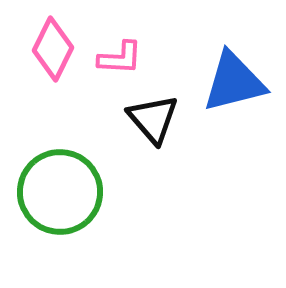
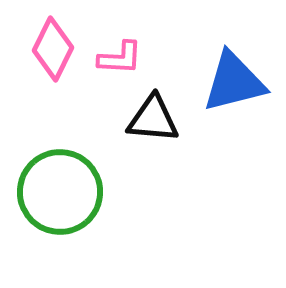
black triangle: rotated 44 degrees counterclockwise
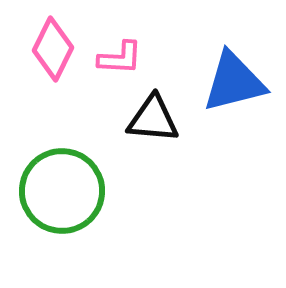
green circle: moved 2 px right, 1 px up
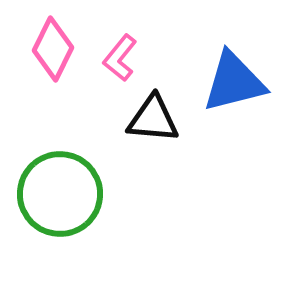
pink L-shape: rotated 126 degrees clockwise
green circle: moved 2 px left, 3 px down
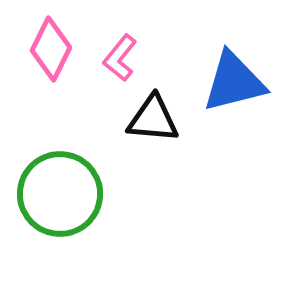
pink diamond: moved 2 px left
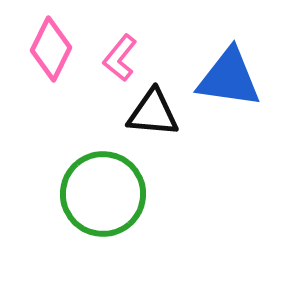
blue triangle: moved 5 px left, 4 px up; rotated 22 degrees clockwise
black triangle: moved 6 px up
green circle: moved 43 px right
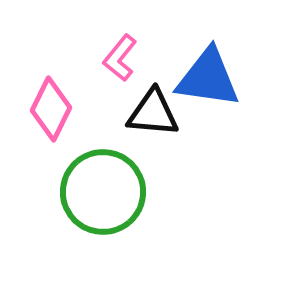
pink diamond: moved 60 px down
blue triangle: moved 21 px left
green circle: moved 2 px up
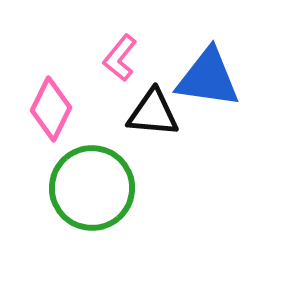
green circle: moved 11 px left, 4 px up
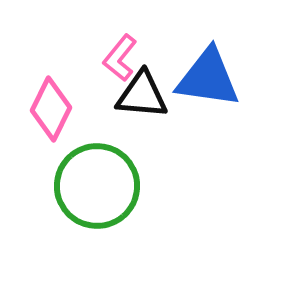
black triangle: moved 11 px left, 18 px up
green circle: moved 5 px right, 2 px up
